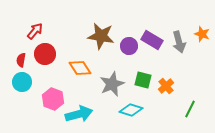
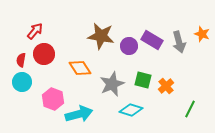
red circle: moved 1 px left
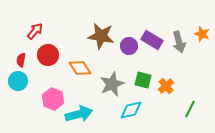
red circle: moved 4 px right, 1 px down
cyan circle: moved 4 px left, 1 px up
cyan diamond: rotated 30 degrees counterclockwise
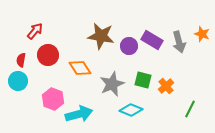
cyan diamond: rotated 35 degrees clockwise
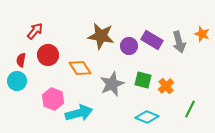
cyan circle: moved 1 px left
cyan diamond: moved 16 px right, 7 px down
cyan arrow: moved 1 px up
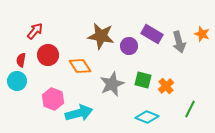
purple rectangle: moved 6 px up
orange diamond: moved 2 px up
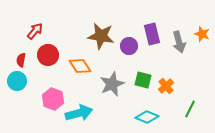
purple rectangle: rotated 45 degrees clockwise
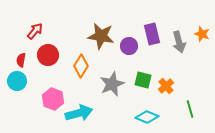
orange diamond: moved 1 px right; rotated 65 degrees clockwise
green line: rotated 42 degrees counterclockwise
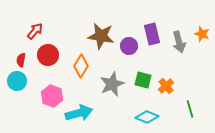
pink hexagon: moved 1 px left, 3 px up
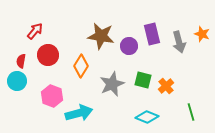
red semicircle: moved 1 px down
green line: moved 1 px right, 3 px down
